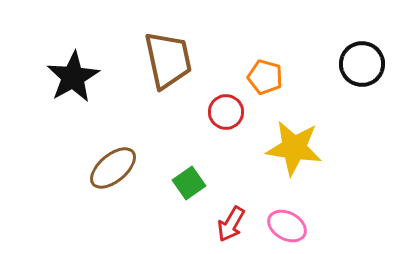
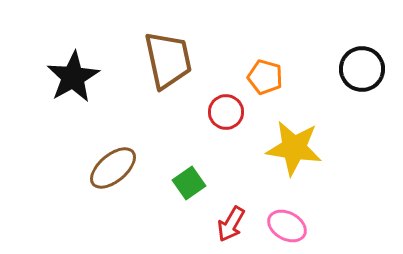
black circle: moved 5 px down
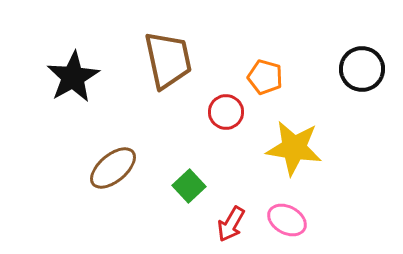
green square: moved 3 px down; rotated 8 degrees counterclockwise
pink ellipse: moved 6 px up
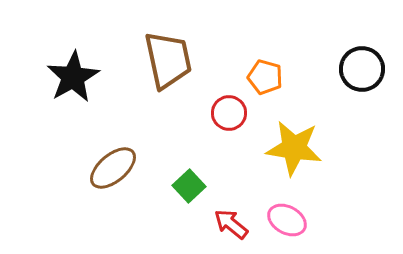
red circle: moved 3 px right, 1 px down
red arrow: rotated 99 degrees clockwise
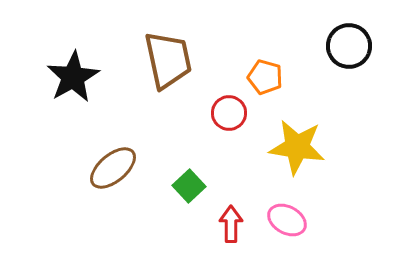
black circle: moved 13 px left, 23 px up
yellow star: moved 3 px right, 1 px up
red arrow: rotated 51 degrees clockwise
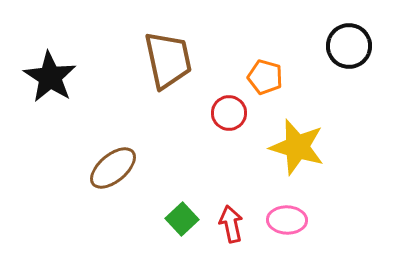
black star: moved 23 px left; rotated 10 degrees counterclockwise
yellow star: rotated 8 degrees clockwise
green square: moved 7 px left, 33 px down
pink ellipse: rotated 27 degrees counterclockwise
red arrow: rotated 12 degrees counterclockwise
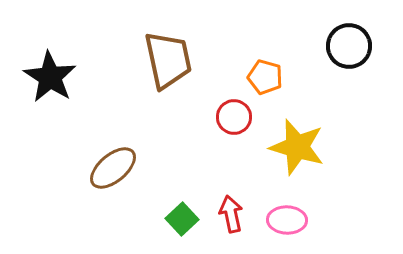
red circle: moved 5 px right, 4 px down
red arrow: moved 10 px up
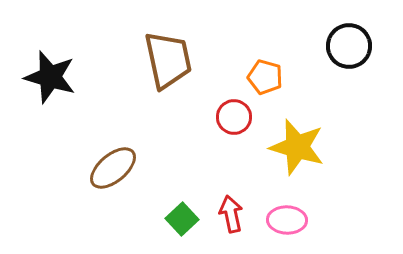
black star: rotated 16 degrees counterclockwise
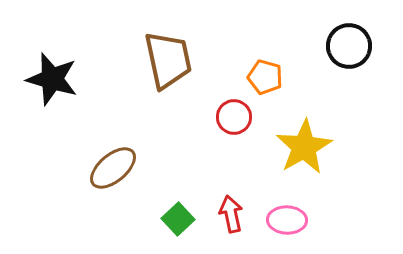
black star: moved 2 px right, 2 px down
yellow star: moved 7 px right; rotated 26 degrees clockwise
green square: moved 4 px left
